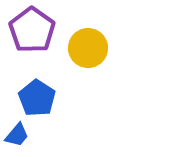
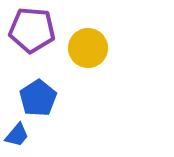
purple pentagon: rotated 30 degrees counterclockwise
blue pentagon: moved 1 px right; rotated 6 degrees clockwise
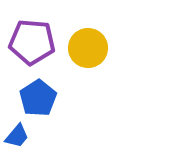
purple pentagon: moved 12 px down
blue trapezoid: moved 1 px down
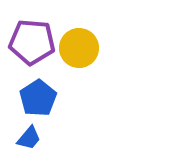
yellow circle: moved 9 px left
blue trapezoid: moved 12 px right, 2 px down
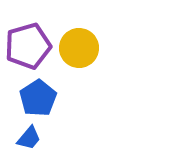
purple pentagon: moved 4 px left, 4 px down; rotated 21 degrees counterclockwise
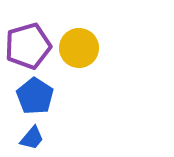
blue pentagon: moved 3 px left, 2 px up; rotated 6 degrees counterclockwise
blue trapezoid: moved 3 px right
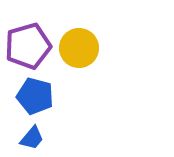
blue pentagon: rotated 18 degrees counterclockwise
